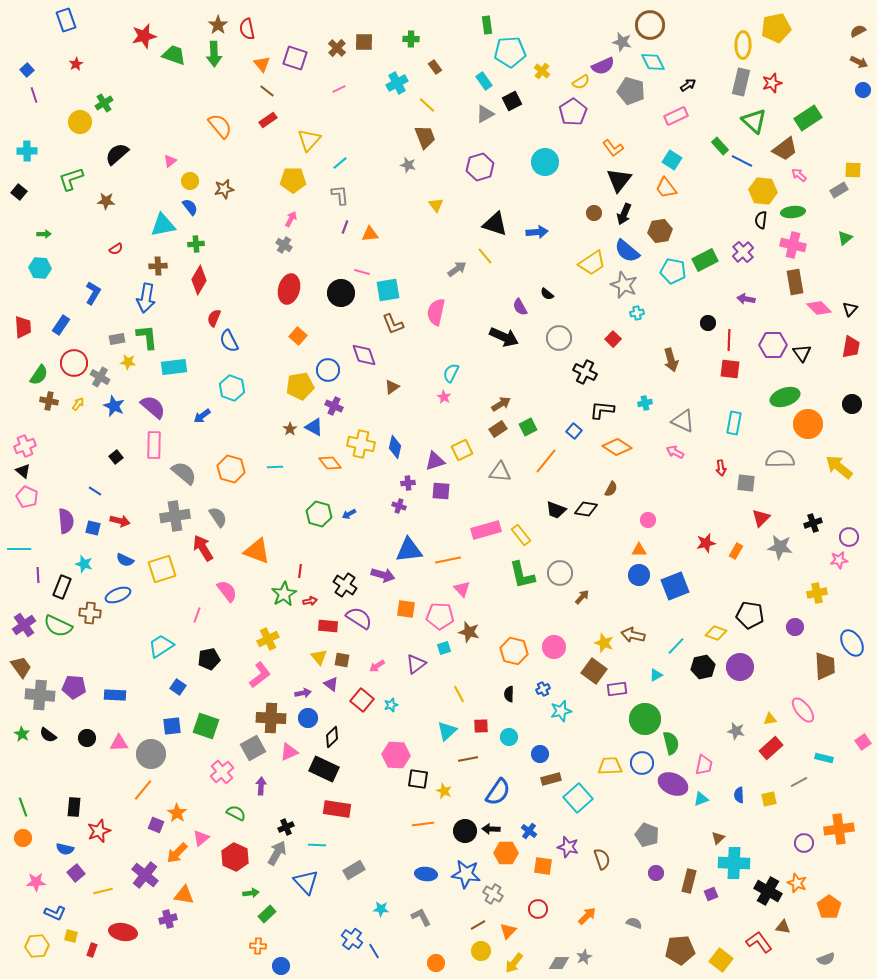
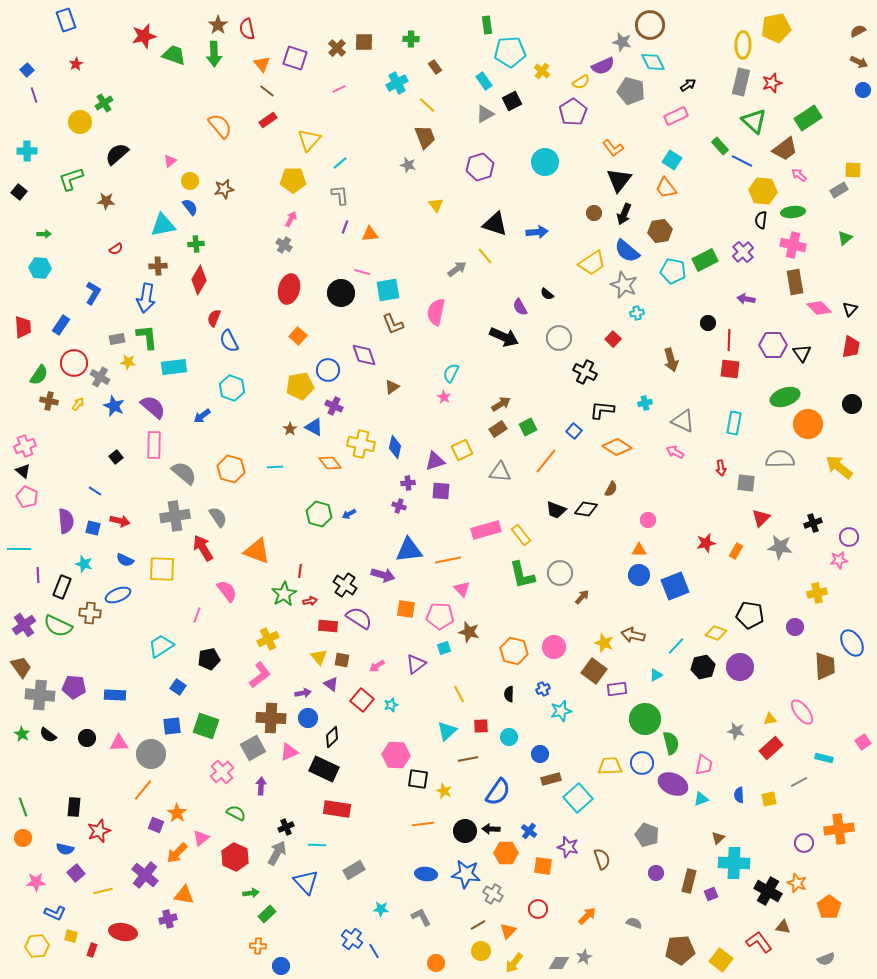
yellow square at (162, 569): rotated 20 degrees clockwise
pink ellipse at (803, 710): moved 1 px left, 2 px down
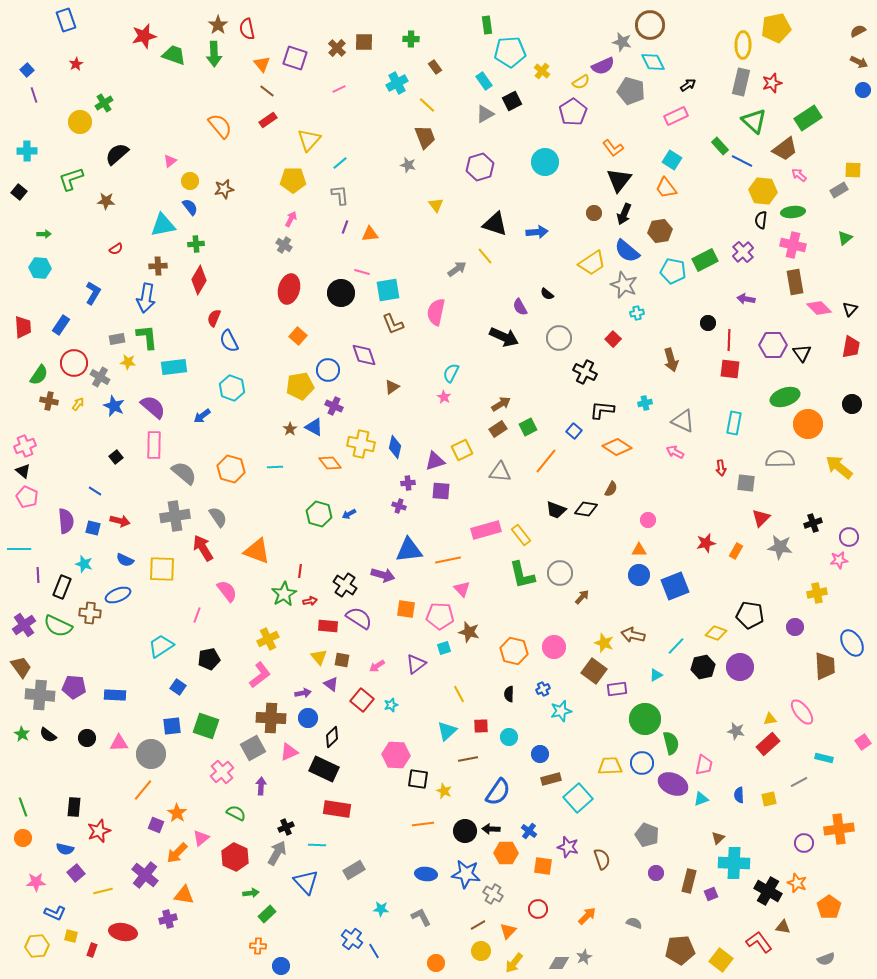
red rectangle at (771, 748): moved 3 px left, 4 px up
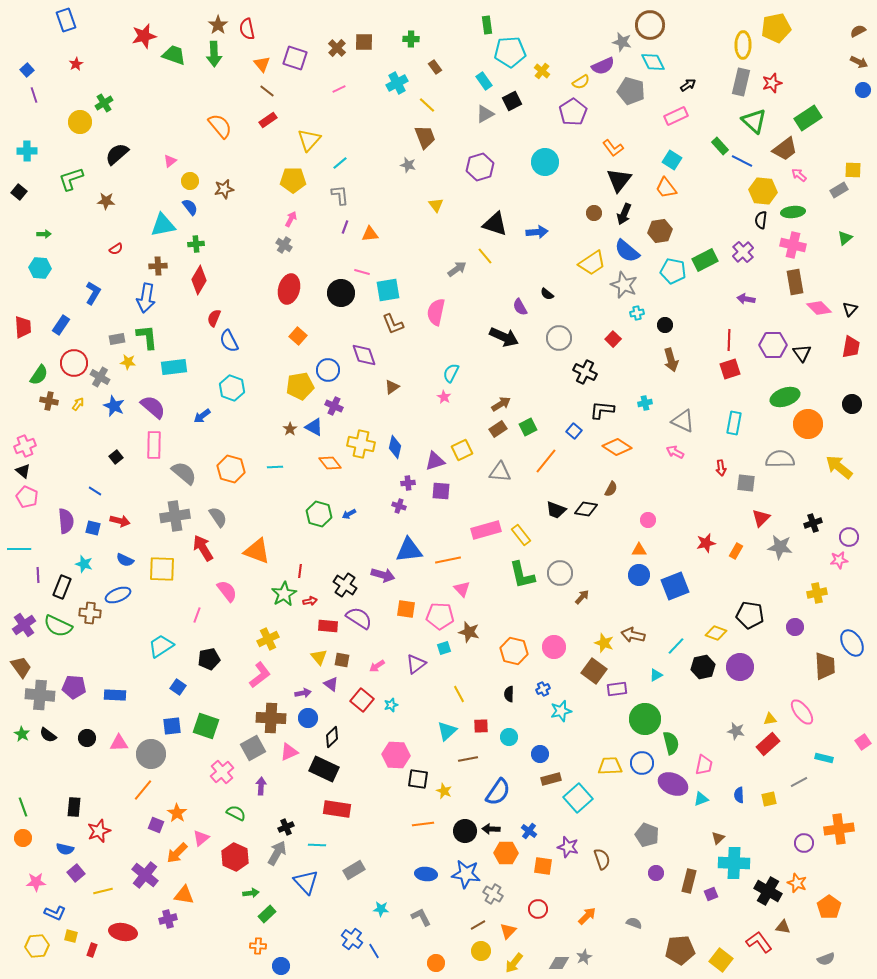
black circle at (708, 323): moved 43 px left, 2 px down
red square at (730, 369): rotated 25 degrees counterclockwise
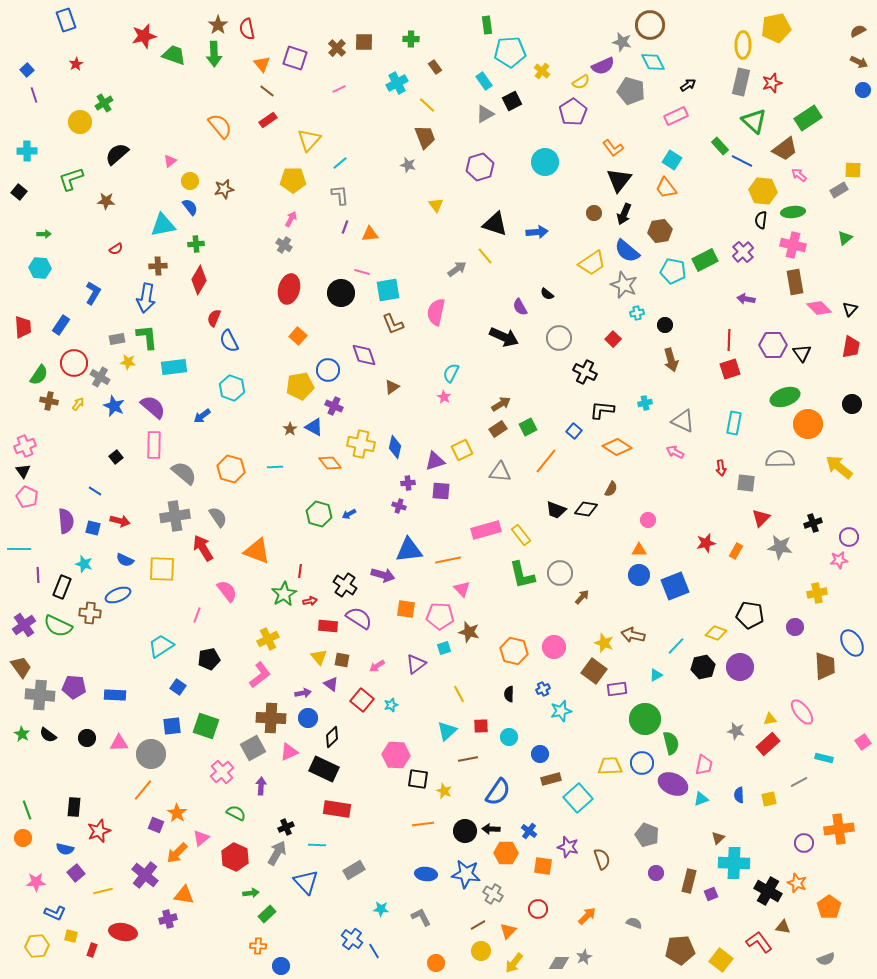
black triangle at (23, 471): rotated 14 degrees clockwise
green line at (23, 807): moved 4 px right, 3 px down
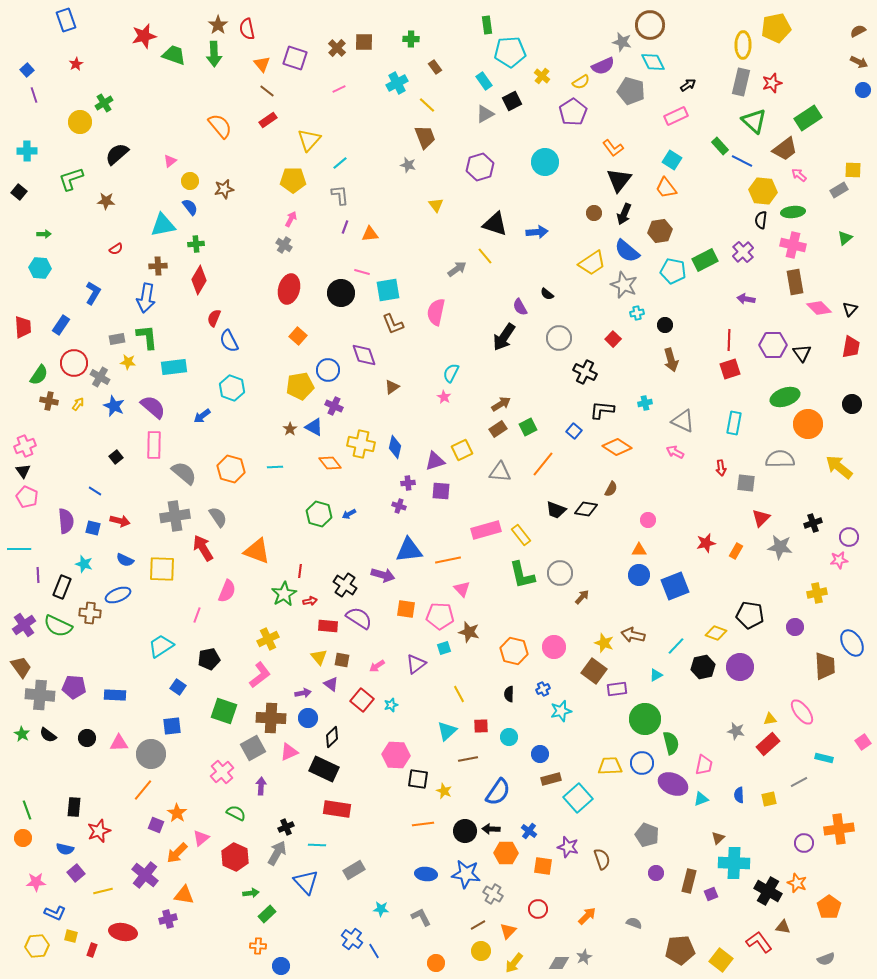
yellow cross at (542, 71): moved 5 px down
black arrow at (504, 337): rotated 100 degrees clockwise
orange line at (546, 461): moved 3 px left, 3 px down
pink semicircle at (227, 591): rotated 60 degrees clockwise
green square at (206, 726): moved 18 px right, 15 px up
